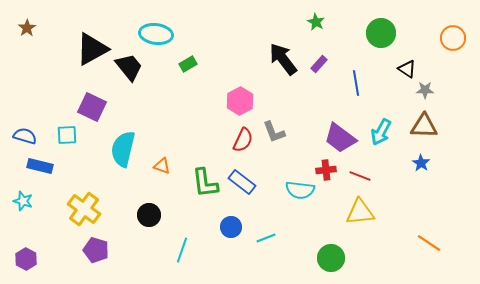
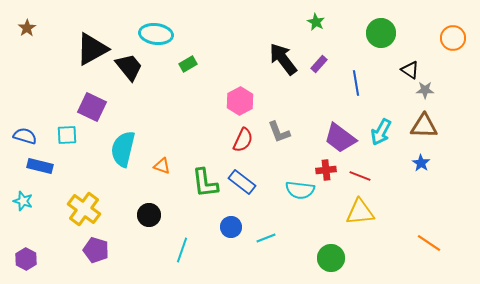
black triangle at (407, 69): moved 3 px right, 1 px down
gray L-shape at (274, 132): moved 5 px right
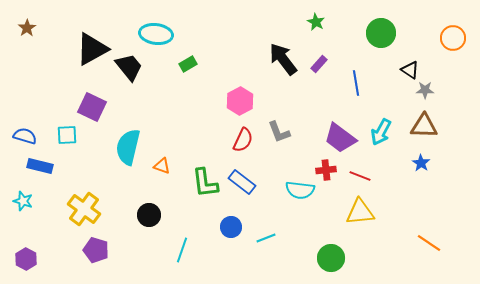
cyan semicircle at (123, 149): moved 5 px right, 2 px up
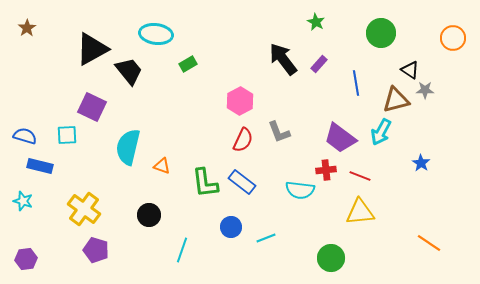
black trapezoid at (129, 67): moved 4 px down
brown triangle at (424, 126): moved 28 px left, 26 px up; rotated 16 degrees counterclockwise
purple hexagon at (26, 259): rotated 25 degrees clockwise
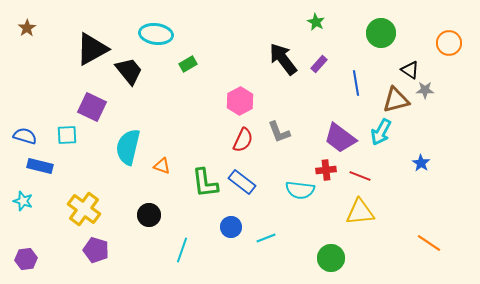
orange circle at (453, 38): moved 4 px left, 5 px down
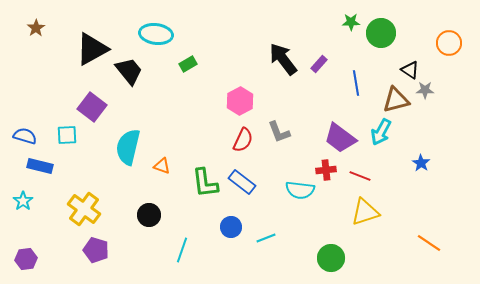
green star at (316, 22): moved 35 px right; rotated 30 degrees counterclockwise
brown star at (27, 28): moved 9 px right
purple square at (92, 107): rotated 12 degrees clockwise
cyan star at (23, 201): rotated 18 degrees clockwise
yellow triangle at (360, 212): moved 5 px right; rotated 12 degrees counterclockwise
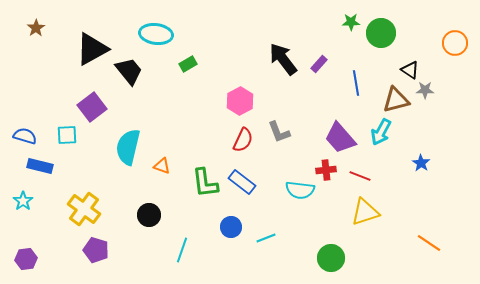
orange circle at (449, 43): moved 6 px right
purple square at (92, 107): rotated 16 degrees clockwise
purple trapezoid at (340, 138): rotated 12 degrees clockwise
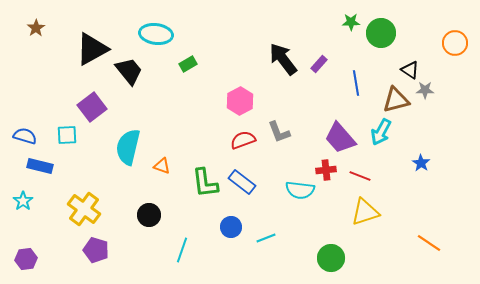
red semicircle at (243, 140): rotated 135 degrees counterclockwise
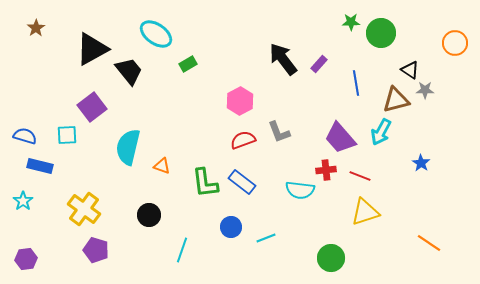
cyan ellipse at (156, 34): rotated 28 degrees clockwise
